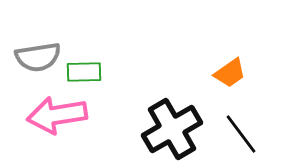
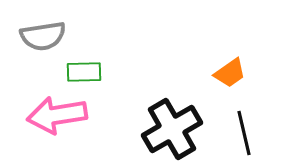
gray semicircle: moved 5 px right, 21 px up
black line: moved 3 px right, 1 px up; rotated 24 degrees clockwise
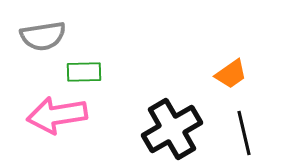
orange trapezoid: moved 1 px right, 1 px down
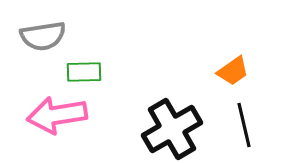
orange trapezoid: moved 2 px right, 3 px up
black line: moved 8 px up
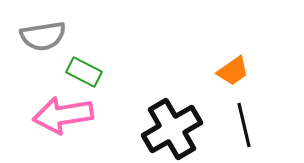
green rectangle: rotated 28 degrees clockwise
pink arrow: moved 6 px right
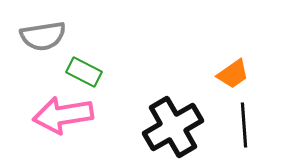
orange trapezoid: moved 3 px down
black line: rotated 9 degrees clockwise
black cross: moved 1 px right, 2 px up
